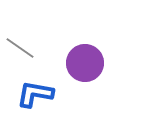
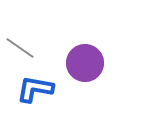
blue L-shape: moved 5 px up
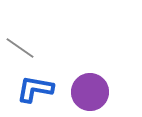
purple circle: moved 5 px right, 29 px down
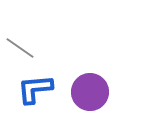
blue L-shape: rotated 15 degrees counterclockwise
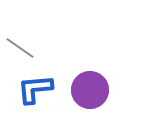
purple circle: moved 2 px up
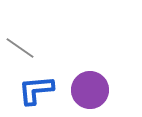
blue L-shape: moved 1 px right, 1 px down
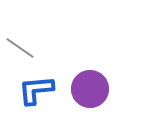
purple circle: moved 1 px up
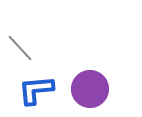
gray line: rotated 12 degrees clockwise
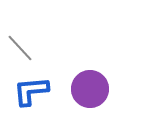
blue L-shape: moved 5 px left, 1 px down
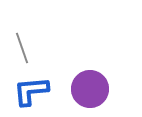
gray line: moved 2 px right; rotated 24 degrees clockwise
